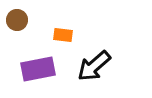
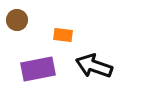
black arrow: rotated 60 degrees clockwise
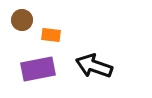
brown circle: moved 5 px right
orange rectangle: moved 12 px left
